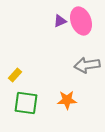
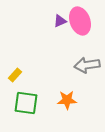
pink ellipse: moved 1 px left
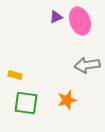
purple triangle: moved 4 px left, 4 px up
yellow rectangle: rotated 64 degrees clockwise
orange star: rotated 12 degrees counterclockwise
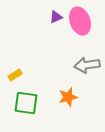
yellow rectangle: rotated 48 degrees counterclockwise
orange star: moved 1 px right, 3 px up
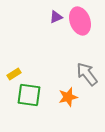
gray arrow: moved 9 px down; rotated 60 degrees clockwise
yellow rectangle: moved 1 px left, 1 px up
green square: moved 3 px right, 8 px up
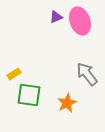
orange star: moved 1 px left, 6 px down; rotated 12 degrees counterclockwise
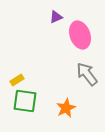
pink ellipse: moved 14 px down
yellow rectangle: moved 3 px right, 6 px down
green square: moved 4 px left, 6 px down
orange star: moved 1 px left, 5 px down
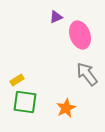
green square: moved 1 px down
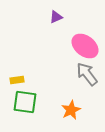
pink ellipse: moved 5 px right, 11 px down; rotated 32 degrees counterclockwise
yellow rectangle: rotated 24 degrees clockwise
orange star: moved 5 px right, 2 px down
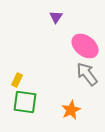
purple triangle: rotated 32 degrees counterclockwise
yellow rectangle: rotated 56 degrees counterclockwise
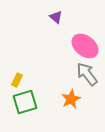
purple triangle: rotated 24 degrees counterclockwise
green square: rotated 25 degrees counterclockwise
orange star: moved 11 px up
